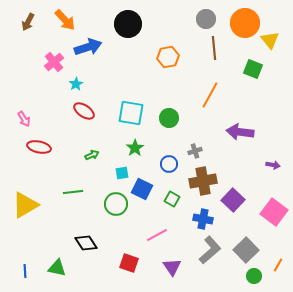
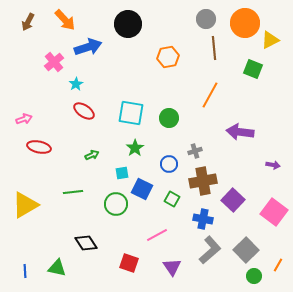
yellow triangle at (270, 40): rotated 42 degrees clockwise
pink arrow at (24, 119): rotated 77 degrees counterclockwise
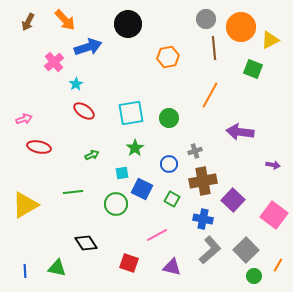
orange circle at (245, 23): moved 4 px left, 4 px down
cyan square at (131, 113): rotated 20 degrees counterclockwise
pink square at (274, 212): moved 3 px down
purple triangle at (172, 267): rotated 42 degrees counterclockwise
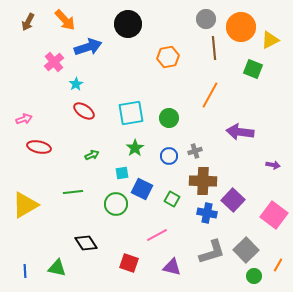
blue circle at (169, 164): moved 8 px up
brown cross at (203, 181): rotated 12 degrees clockwise
blue cross at (203, 219): moved 4 px right, 6 px up
gray L-shape at (210, 250): moved 2 px right, 2 px down; rotated 24 degrees clockwise
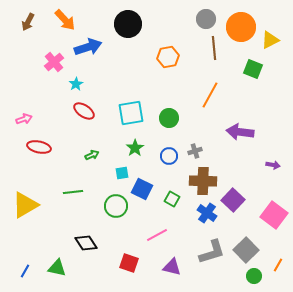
green circle at (116, 204): moved 2 px down
blue cross at (207, 213): rotated 24 degrees clockwise
blue line at (25, 271): rotated 32 degrees clockwise
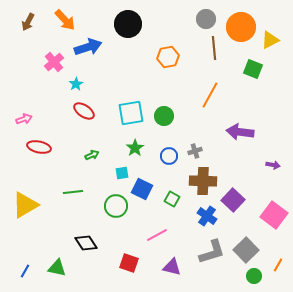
green circle at (169, 118): moved 5 px left, 2 px up
blue cross at (207, 213): moved 3 px down
